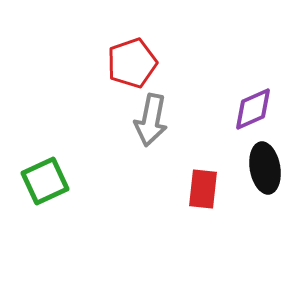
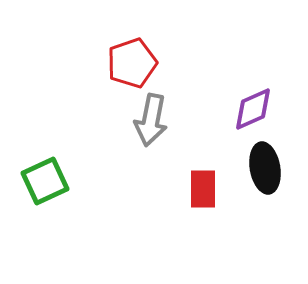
red rectangle: rotated 6 degrees counterclockwise
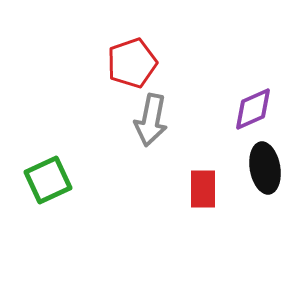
green square: moved 3 px right, 1 px up
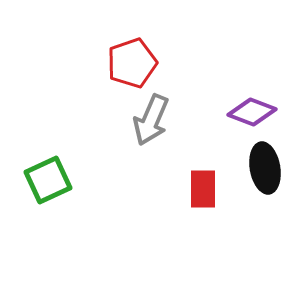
purple diamond: moved 1 px left, 3 px down; rotated 45 degrees clockwise
gray arrow: rotated 12 degrees clockwise
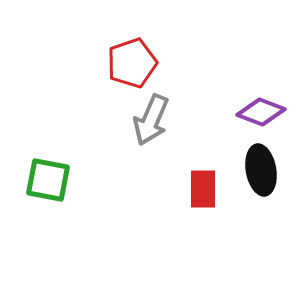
purple diamond: moved 9 px right
black ellipse: moved 4 px left, 2 px down
green square: rotated 36 degrees clockwise
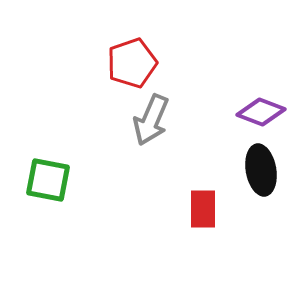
red rectangle: moved 20 px down
